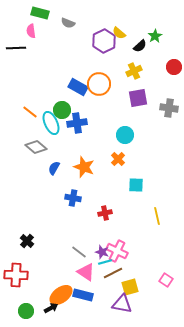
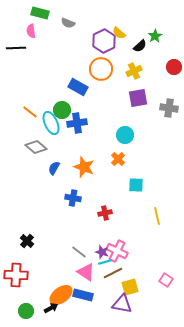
orange circle at (99, 84): moved 2 px right, 15 px up
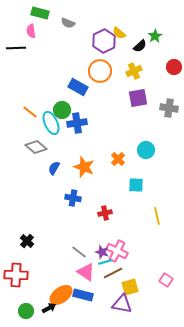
orange circle at (101, 69): moved 1 px left, 2 px down
cyan circle at (125, 135): moved 21 px right, 15 px down
black arrow at (51, 308): moved 2 px left
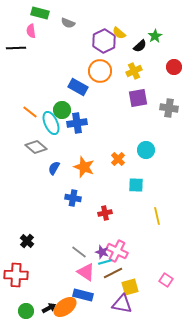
orange ellipse at (61, 295): moved 4 px right, 12 px down
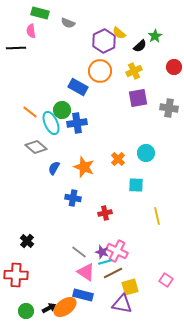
cyan circle at (146, 150): moved 3 px down
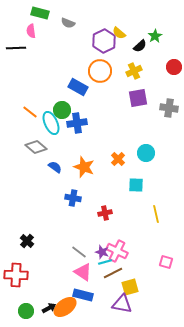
blue semicircle at (54, 168): moved 1 px right, 1 px up; rotated 96 degrees clockwise
yellow line at (157, 216): moved 1 px left, 2 px up
pink triangle at (86, 272): moved 3 px left
pink square at (166, 280): moved 18 px up; rotated 16 degrees counterclockwise
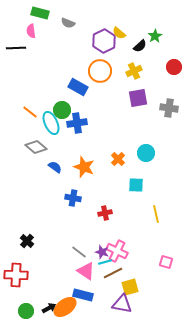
pink triangle at (83, 272): moved 3 px right, 1 px up
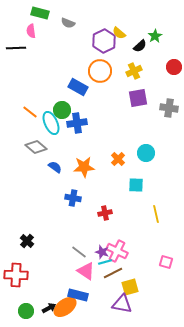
orange star at (84, 167): rotated 25 degrees counterclockwise
blue rectangle at (83, 295): moved 5 px left
